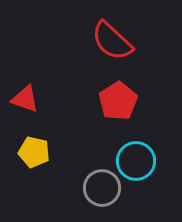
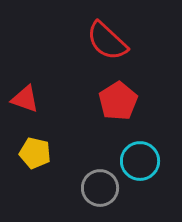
red semicircle: moved 5 px left
yellow pentagon: moved 1 px right, 1 px down
cyan circle: moved 4 px right
gray circle: moved 2 px left
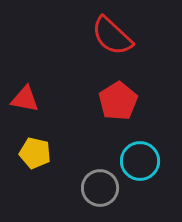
red semicircle: moved 5 px right, 5 px up
red triangle: rotated 8 degrees counterclockwise
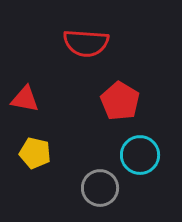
red semicircle: moved 26 px left, 7 px down; rotated 39 degrees counterclockwise
red pentagon: moved 2 px right; rotated 9 degrees counterclockwise
cyan circle: moved 6 px up
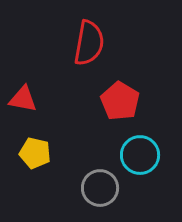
red semicircle: moved 3 px right; rotated 84 degrees counterclockwise
red triangle: moved 2 px left
